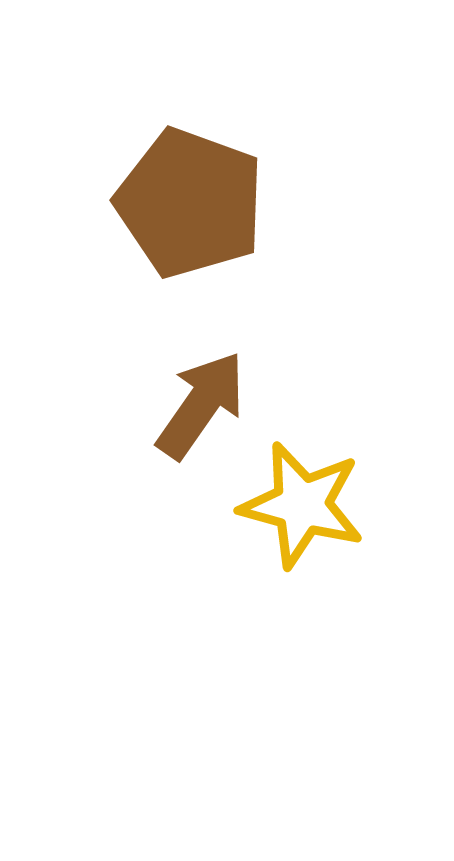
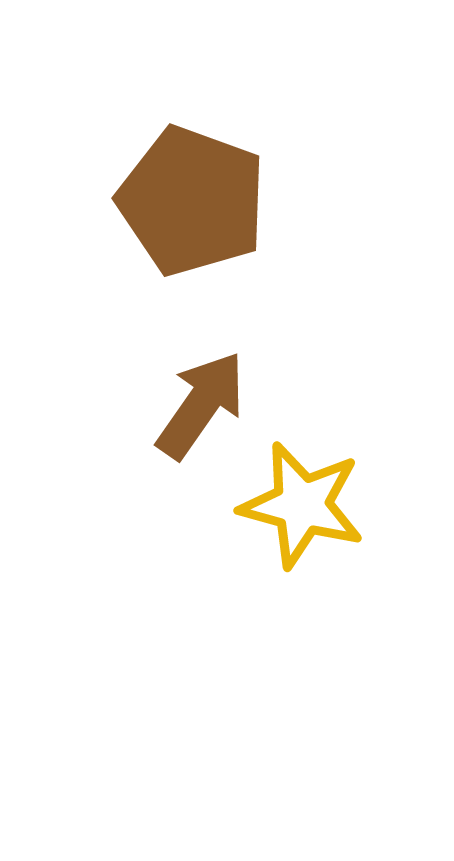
brown pentagon: moved 2 px right, 2 px up
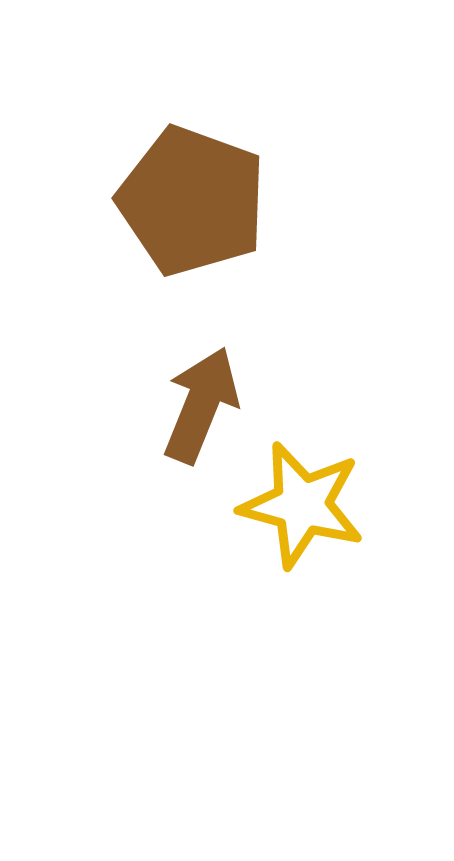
brown arrow: rotated 13 degrees counterclockwise
